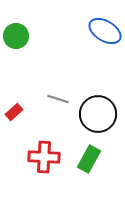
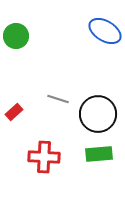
green rectangle: moved 10 px right, 5 px up; rotated 56 degrees clockwise
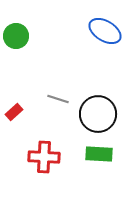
green rectangle: rotated 8 degrees clockwise
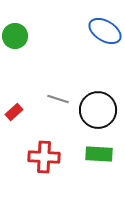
green circle: moved 1 px left
black circle: moved 4 px up
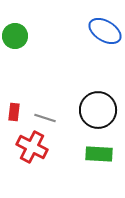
gray line: moved 13 px left, 19 px down
red rectangle: rotated 42 degrees counterclockwise
red cross: moved 12 px left, 10 px up; rotated 24 degrees clockwise
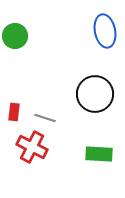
blue ellipse: rotated 48 degrees clockwise
black circle: moved 3 px left, 16 px up
